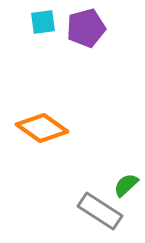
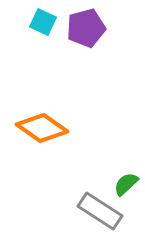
cyan square: rotated 32 degrees clockwise
green semicircle: moved 1 px up
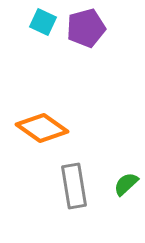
gray rectangle: moved 26 px left, 25 px up; rotated 48 degrees clockwise
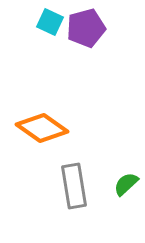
cyan square: moved 7 px right
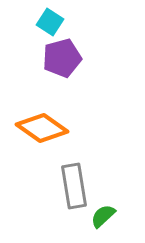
cyan square: rotated 8 degrees clockwise
purple pentagon: moved 24 px left, 30 px down
green semicircle: moved 23 px left, 32 px down
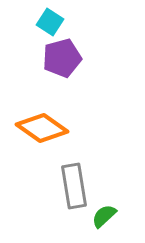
green semicircle: moved 1 px right
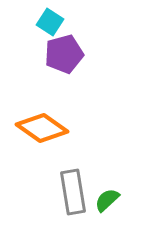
purple pentagon: moved 2 px right, 4 px up
gray rectangle: moved 1 px left, 6 px down
green semicircle: moved 3 px right, 16 px up
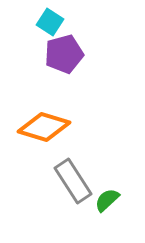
orange diamond: moved 2 px right, 1 px up; rotated 18 degrees counterclockwise
gray rectangle: moved 11 px up; rotated 24 degrees counterclockwise
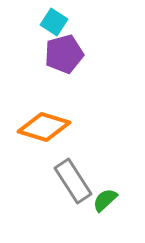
cyan square: moved 4 px right
green semicircle: moved 2 px left
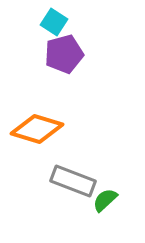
orange diamond: moved 7 px left, 2 px down
gray rectangle: rotated 36 degrees counterclockwise
